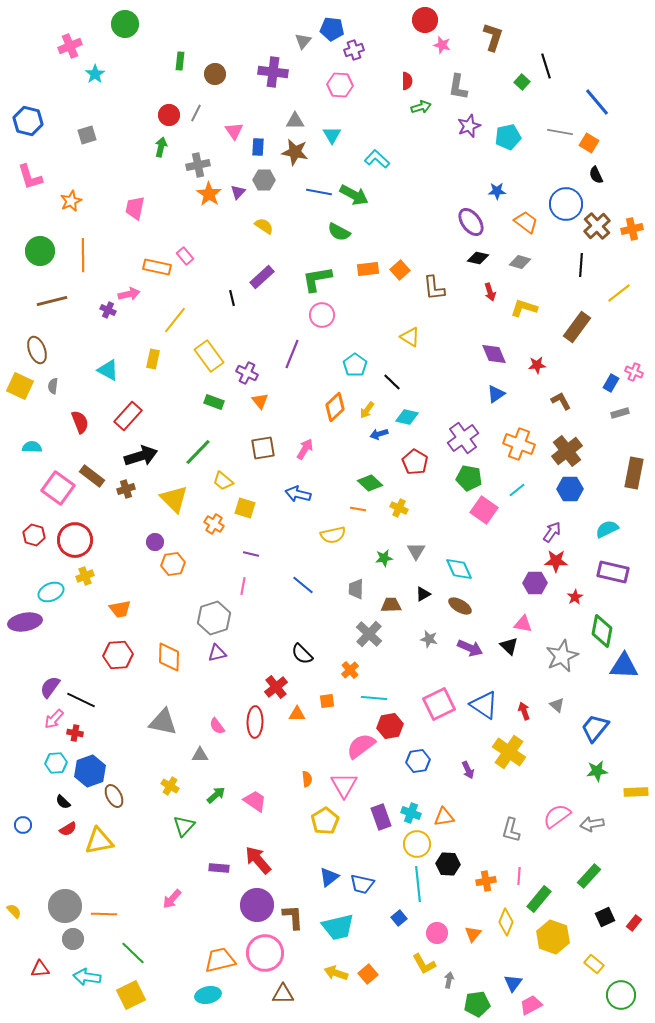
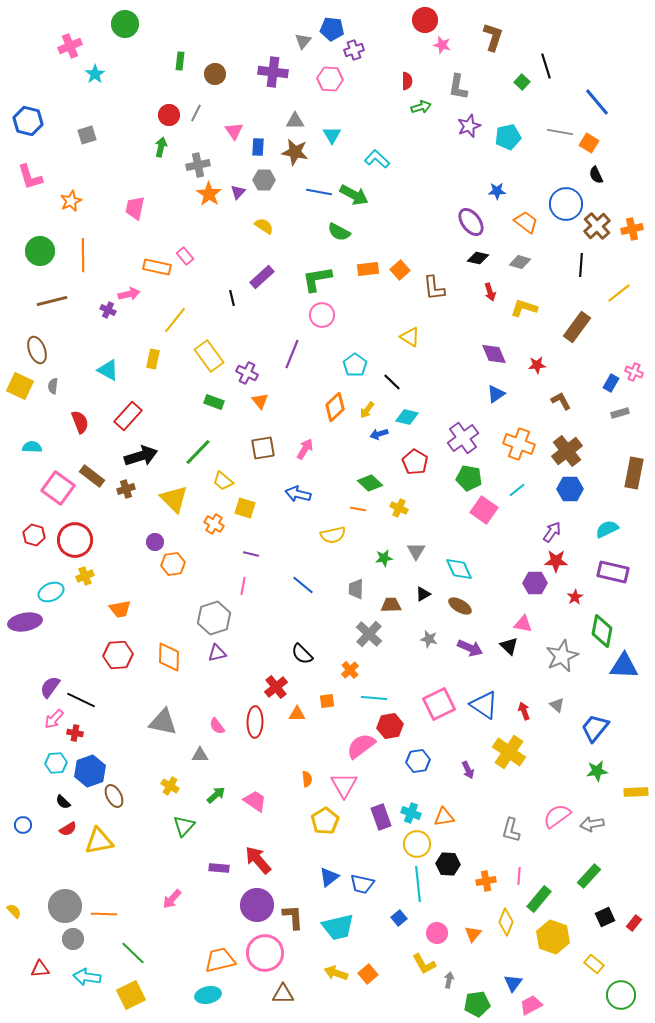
pink hexagon at (340, 85): moved 10 px left, 6 px up
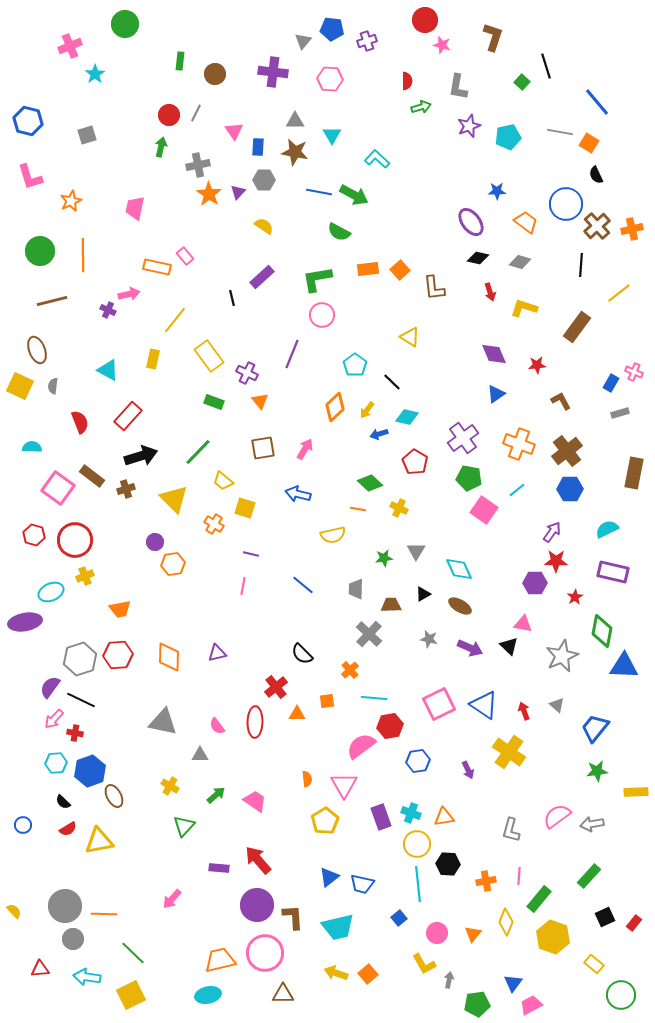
purple cross at (354, 50): moved 13 px right, 9 px up
gray hexagon at (214, 618): moved 134 px left, 41 px down
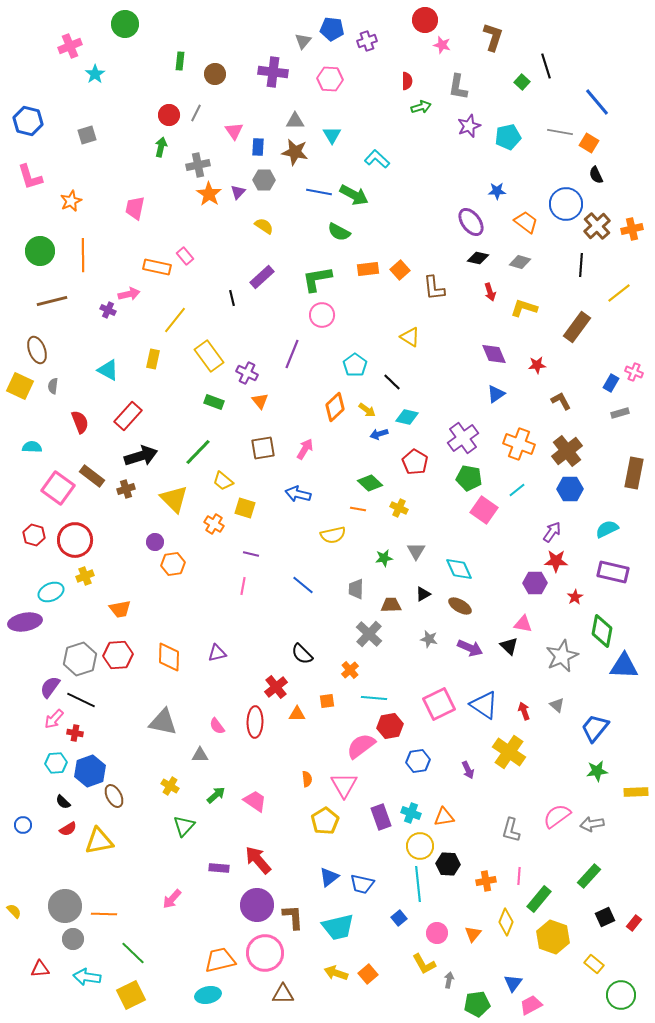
yellow arrow at (367, 410): rotated 90 degrees counterclockwise
yellow circle at (417, 844): moved 3 px right, 2 px down
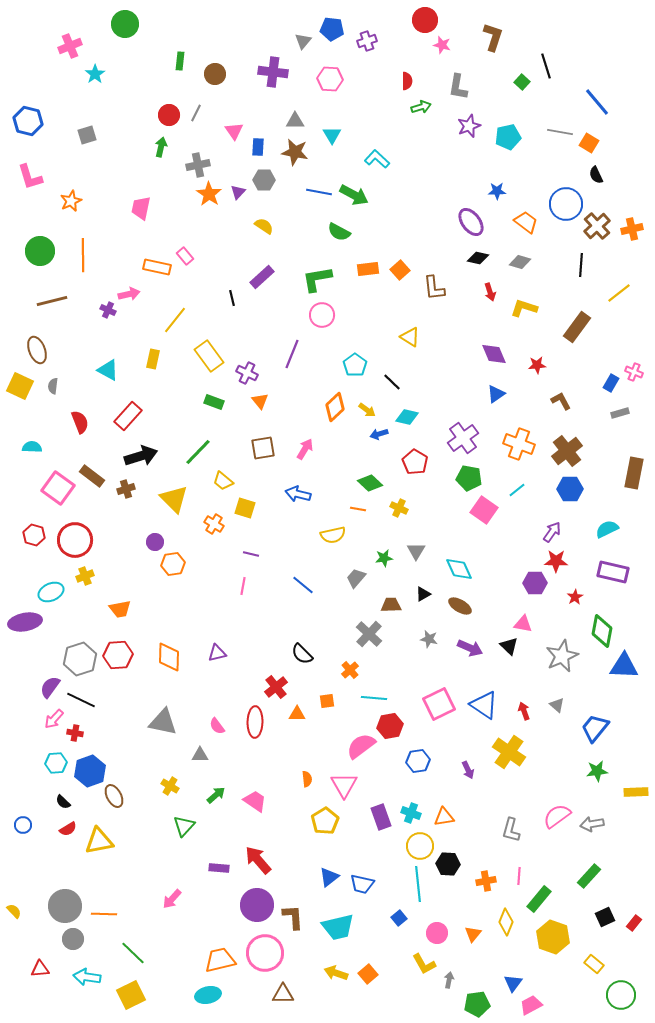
pink trapezoid at (135, 208): moved 6 px right
gray trapezoid at (356, 589): moved 11 px up; rotated 40 degrees clockwise
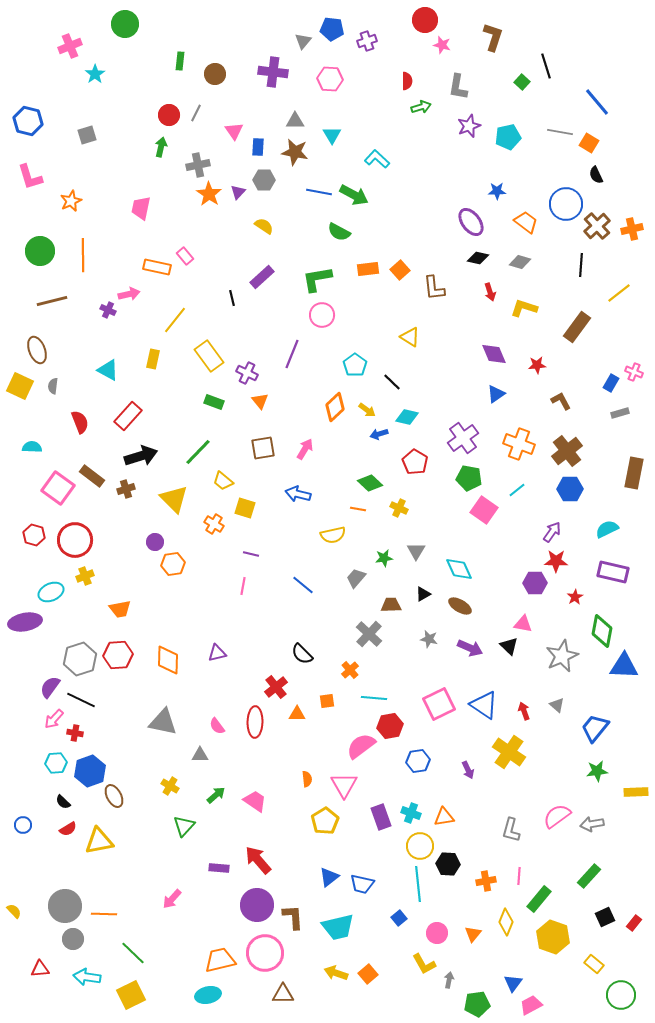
orange diamond at (169, 657): moved 1 px left, 3 px down
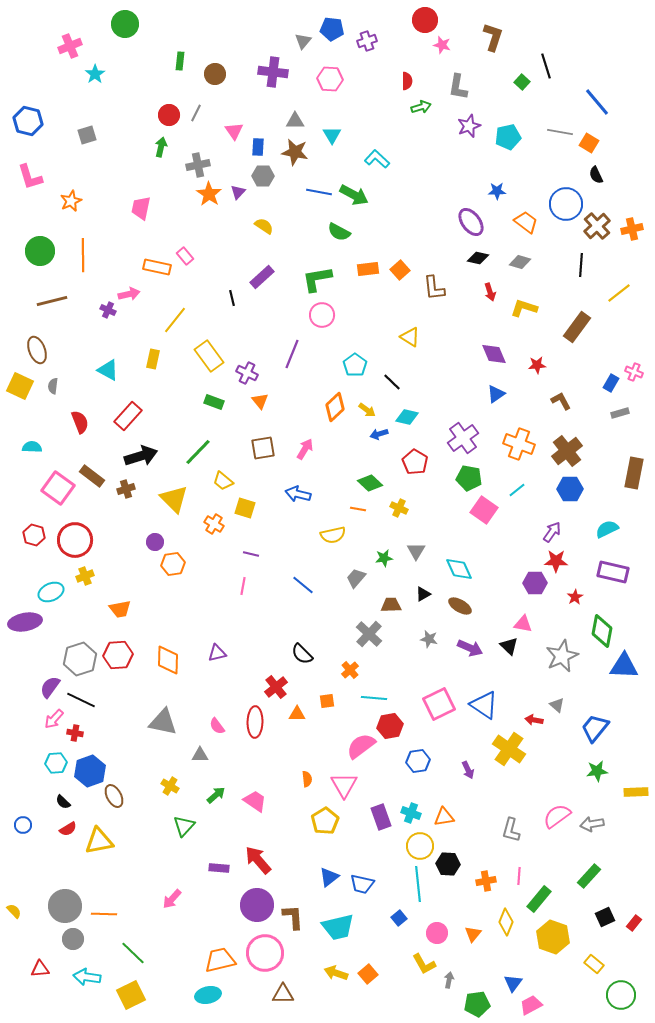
gray hexagon at (264, 180): moved 1 px left, 4 px up
red arrow at (524, 711): moved 10 px right, 9 px down; rotated 60 degrees counterclockwise
yellow cross at (509, 752): moved 3 px up
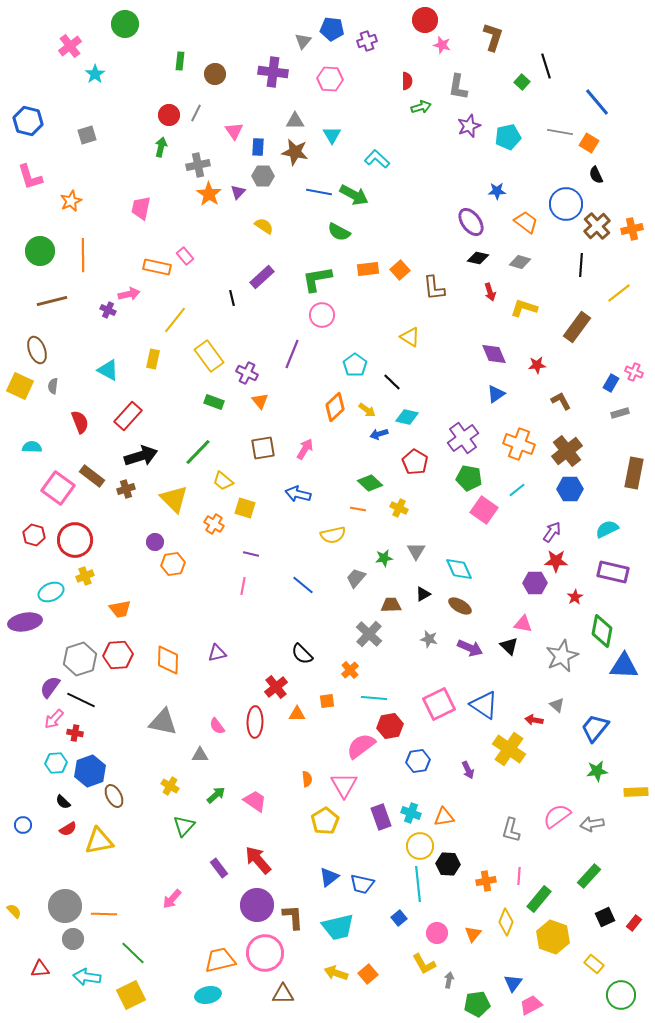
pink cross at (70, 46): rotated 15 degrees counterclockwise
purple rectangle at (219, 868): rotated 48 degrees clockwise
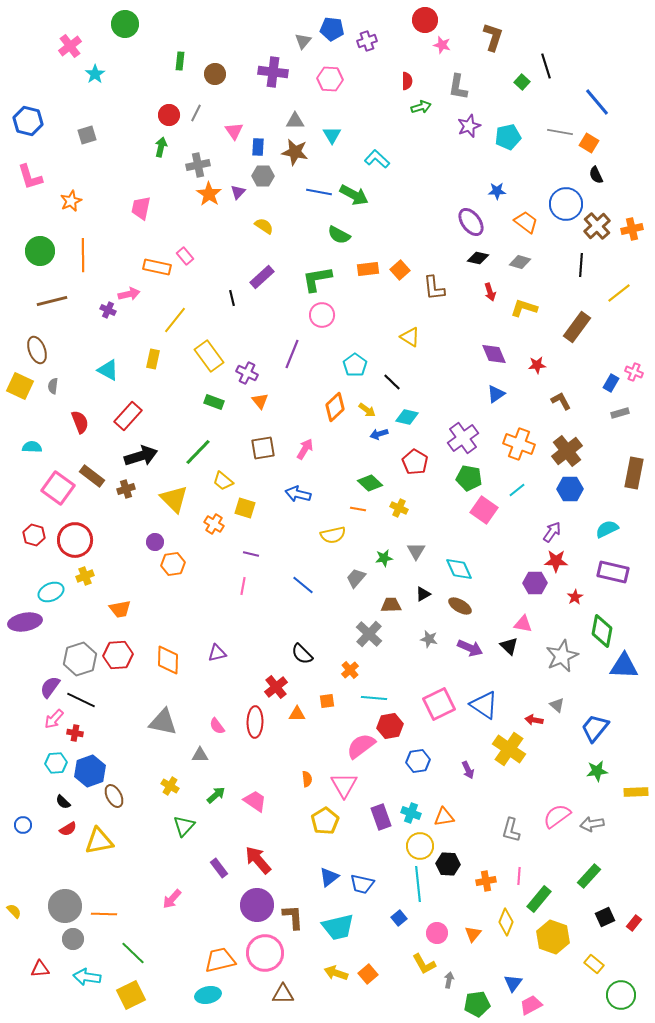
green semicircle at (339, 232): moved 3 px down
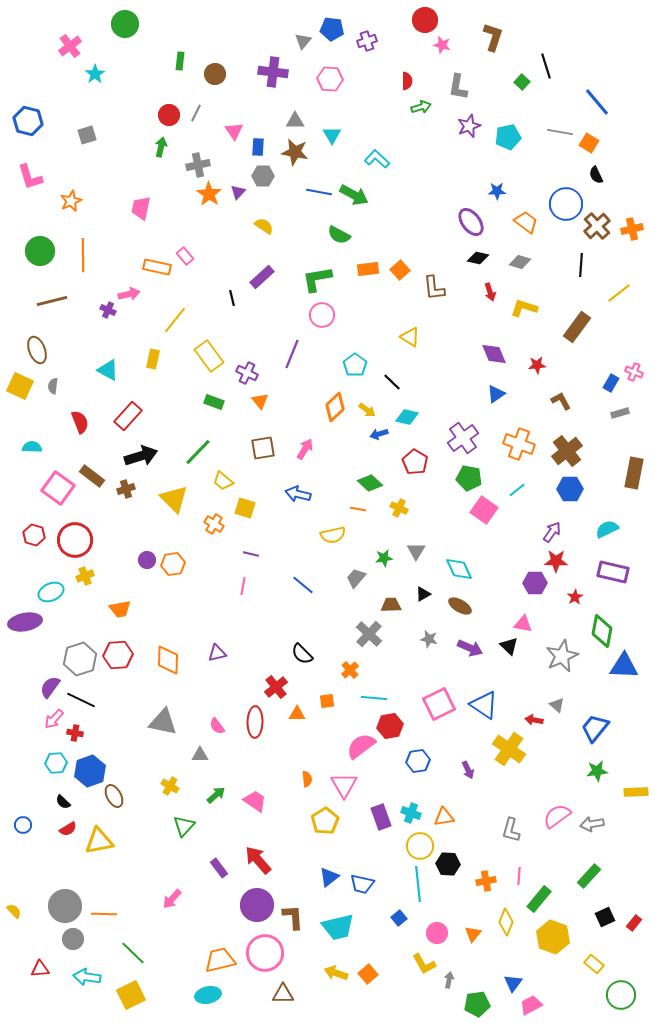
purple circle at (155, 542): moved 8 px left, 18 px down
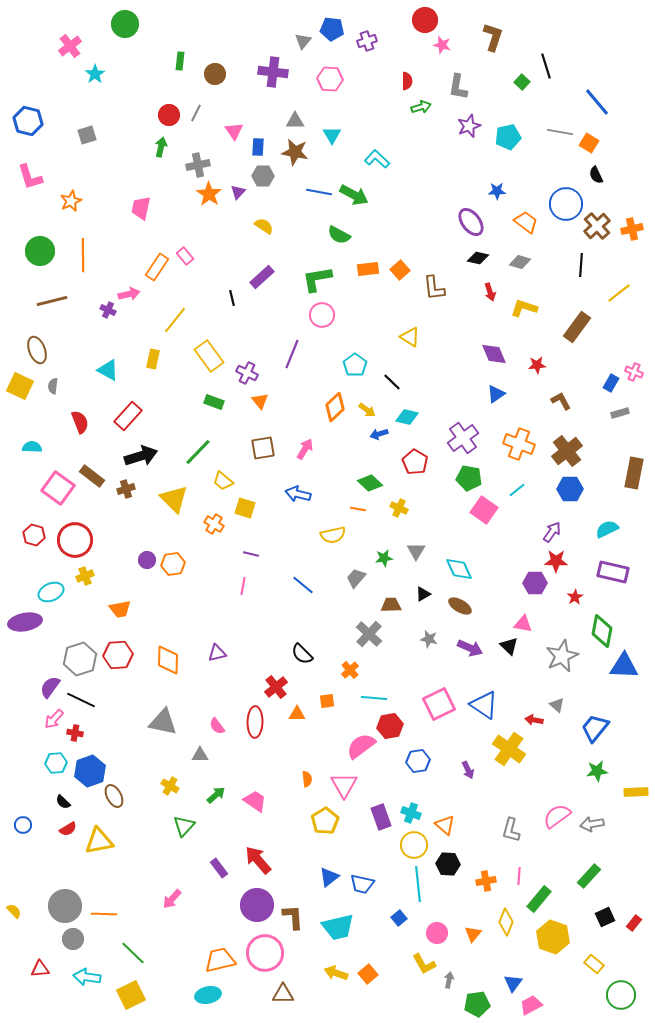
orange rectangle at (157, 267): rotated 68 degrees counterclockwise
orange triangle at (444, 817): moved 1 px right, 8 px down; rotated 50 degrees clockwise
yellow circle at (420, 846): moved 6 px left, 1 px up
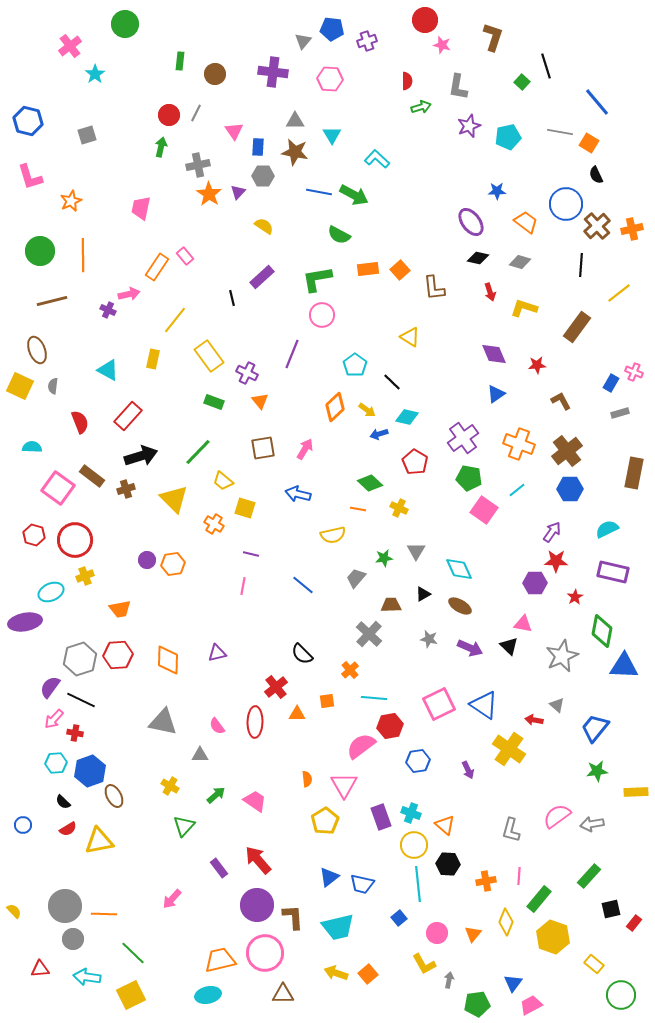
black square at (605, 917): moved 6 px right, 8 px up; rotated 12 degrees clockwise
